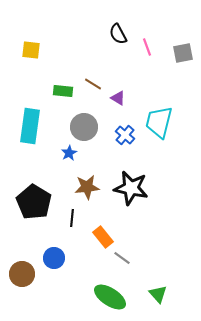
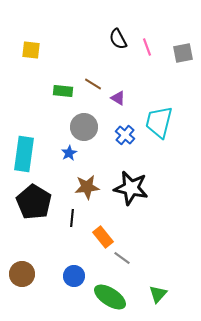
black semicircle: moved 5 px down
cyan rectangle: moved 6 px left, 28 px down
blue circle: moved 20 px right, 18 px down
green triangle: rotated 24 degrees clockwise
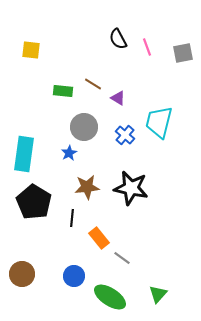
orange rectangle: moved 4 px left, 1 px down
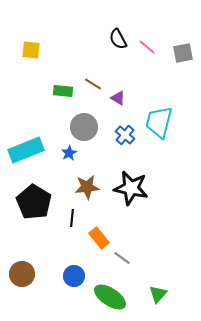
pink line: rotated 30 degrees counterclockwise
cyan rectangle: moved 2 px right, 4 px up; rotated 60 degrees clockwise
